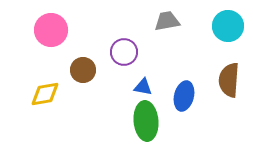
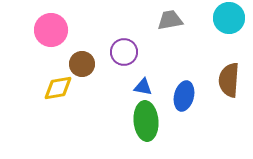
gray trapezoid: moved 3 px right, 1 px up
cyan circle: moved 1 px right, 8 px up
brown circle: moved 1 px left, 6 px up
yellow diamond: moved 13 px right, 6 px up
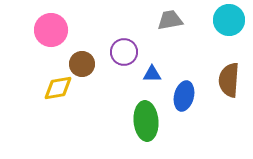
cyan circle: moved 2 px down
blue triangle: moved 9 px right, 13 px up; rotated 12 degrees counterclockwise
